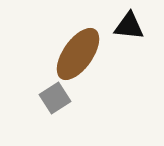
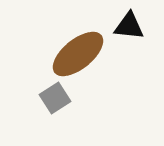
brown ellipse: rotated 16 degrees clockwise
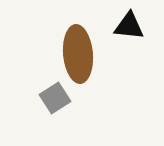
brown ellipse: rotated 56 degrees counterclockwise
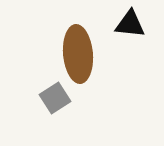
black triangle: moved 1 px right, 2 px up
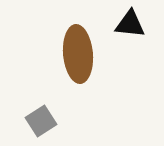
gray square: moved 14 px left, 23 px down
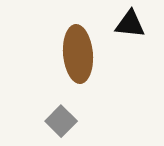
gray square: moved 20 px right; rotated 12 degrees counterclockwise
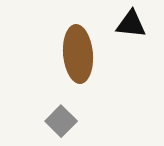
black triangle: moved 1 px right
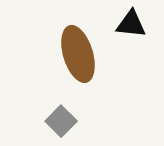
brown ellipse: rotated 12 degrees counterclockwise
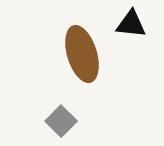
brown ellipse: moved 4 px right
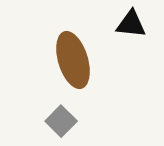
brown ellipse: moved 9 px left, 6 px down
